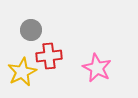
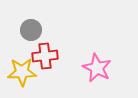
red cross: moved 4 px left
yellow star: rotated 24 degrees clockwise
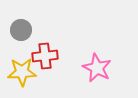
gray circle: moved 10 px left
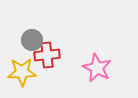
gray circle: moved 11 px right, 10 px down
red cross: moved 2 px right, 1 px up
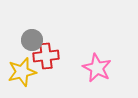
red cross: moved 1 px left, 1 px down
yellow star: rotated 12 degrees counterclockwise
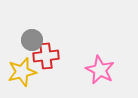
pink star: moved 3 px right, 2 px down
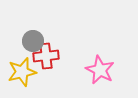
gray circle: moved 1 px right, 1 px down
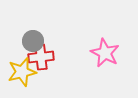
red cross: moved 5 px left, 1 px down
pink star: moved 5 px right, 17 px up
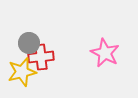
gray circle: moved 4 px left, 2 px down
